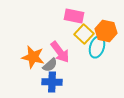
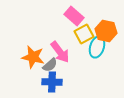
pink rectangle: rotated 30 degrees clockwise
yellow square: rotated 18 degrees clockwise
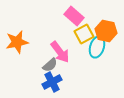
orange star: moved 16 px left, 15 px up; rotated 25 degrees counterclockwise
blue cross: rotated 30 degrees counterclockwise
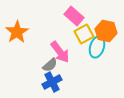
orange star: moved 10 px up; rotated 20 degrees counterclockwise
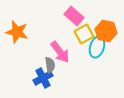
orange star: rotated 25 degrees counterclockwise
gray semicircle: rotated 56 degrees counterclockwise
blue cross: moved 9 px left, 4 px up
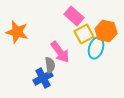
cyan ellipse: moved 1 px left, 1 px down
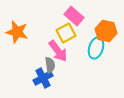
yellow square: moved 18 px left, 1 px up
pink arrow: moved 2 px left, 1 px up
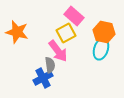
orange hexagon: moved 2 px left, 1 px down
cyan ellipse: moved 5 px right, 1 px down
